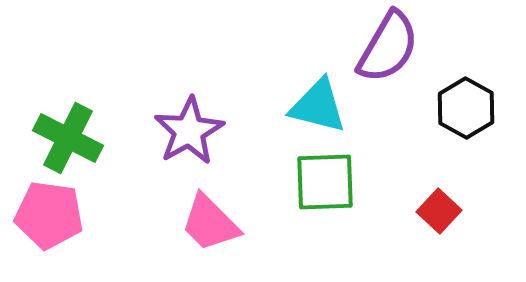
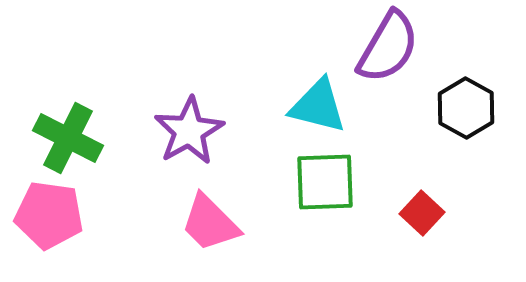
red square: moved 17 px left, 2 px down
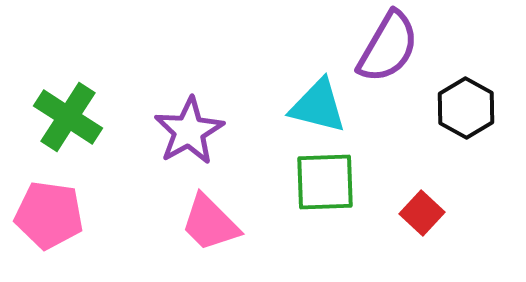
green cross: moved 21 px up; rotated 6 degrees clockwise
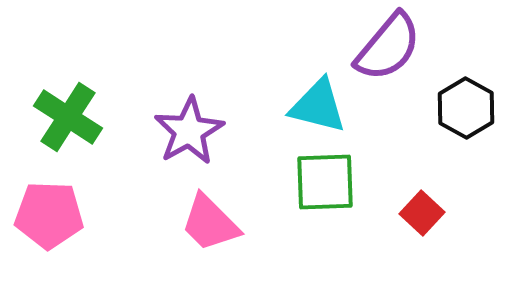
purple semicircle: rotated 10 degrees clockwise
pink pentagon: rotated 6 degrees counterclockwise
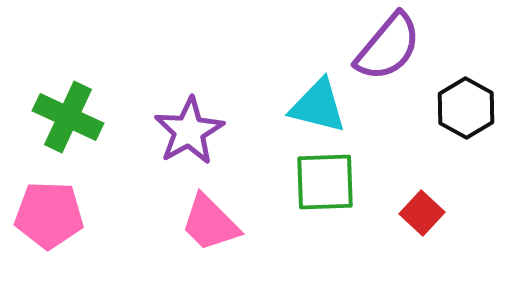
green cross: rotated 8 degrees counterclockwise
